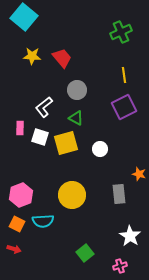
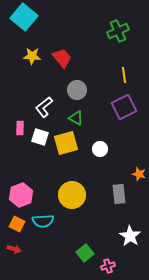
green cross: moved 3 px left, 1 px up
pink cross: moved 12 px left
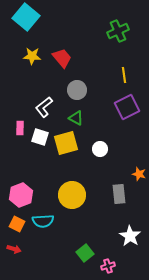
cyan square: moved 2 px right
purple square: moved 3 px right
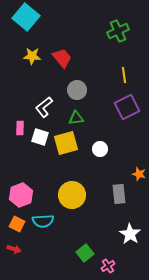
green triangle: rotated 35 degrees counterclockwise
white star: moved 2 px up
pink cross: rotated 16 degrees counterclockwise
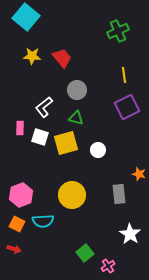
green triangle: rotated 21 degrees clockwise
white circle: moved 2 px left, 1 px down
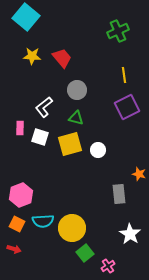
yellow square: moved 4 px right, 1 px down
yellow circle: moved 33 px down
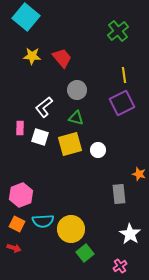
green cross: rotated 15 degrees counterclockwise
purple square: moved 5 px left, 4 px up
yellow circle: moved 1 px left, 1 px down
red arrow: moved 1 px up
pink cross: moved 12 px right
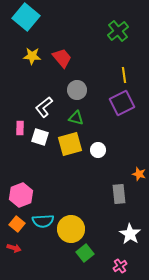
orange square: rotated 14 degrees clockwise
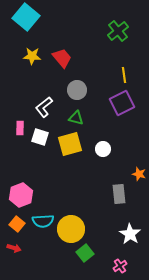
white circle: moved 5 px right, 1 px up
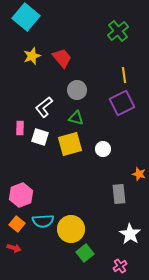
yellow star: rotated 24 degrees counterclockwise
